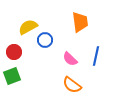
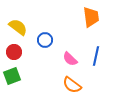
orange trapezoid: moved 11 px right, 5 px up
yellow semicircle: moved 10 px left; rotated 66 degrees clockwise
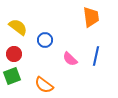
red circle: moved 2 px down
orange semicircle: moved 28 px left
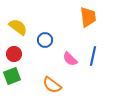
orange trapezoid: moved 3 px left
blue line: moved 3 px left
orange semicircle: moved 8 px right
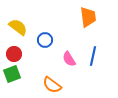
pink semicircle: moved 1 px left; rotated 14 degrees clockwise
green square: moved 2 px up
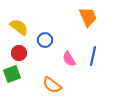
orange trapezoid: rotated 15 degrees counterclockwise
yellow semicircle: moved 1 px right
red circle: moved 5 px right, 1 px up
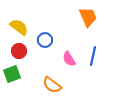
red circle: moved 2 px up
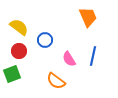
orange semicircle: moved 4 px right, 4 px up
